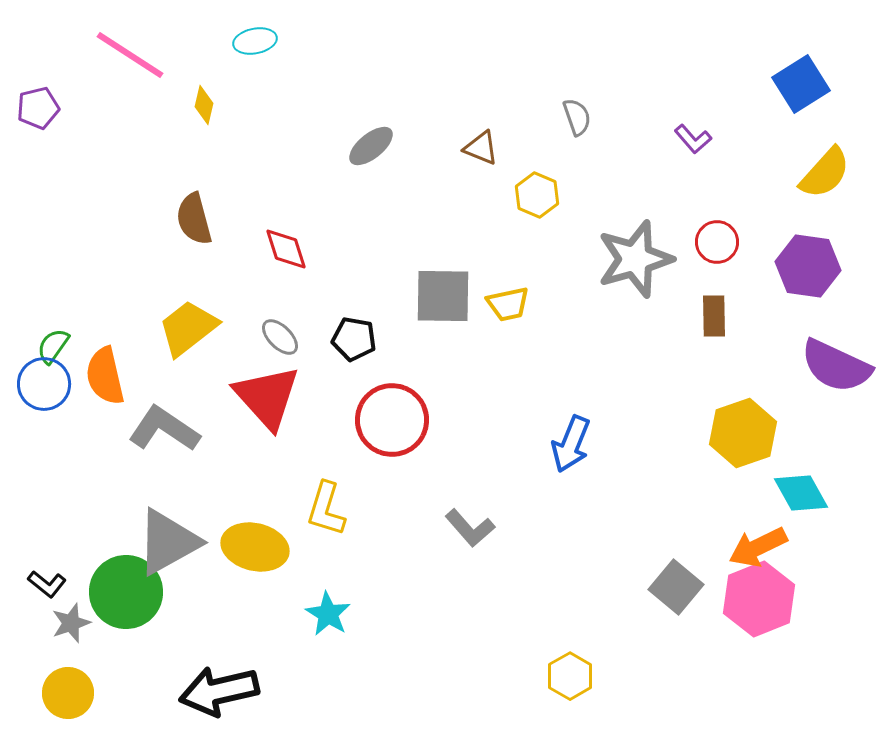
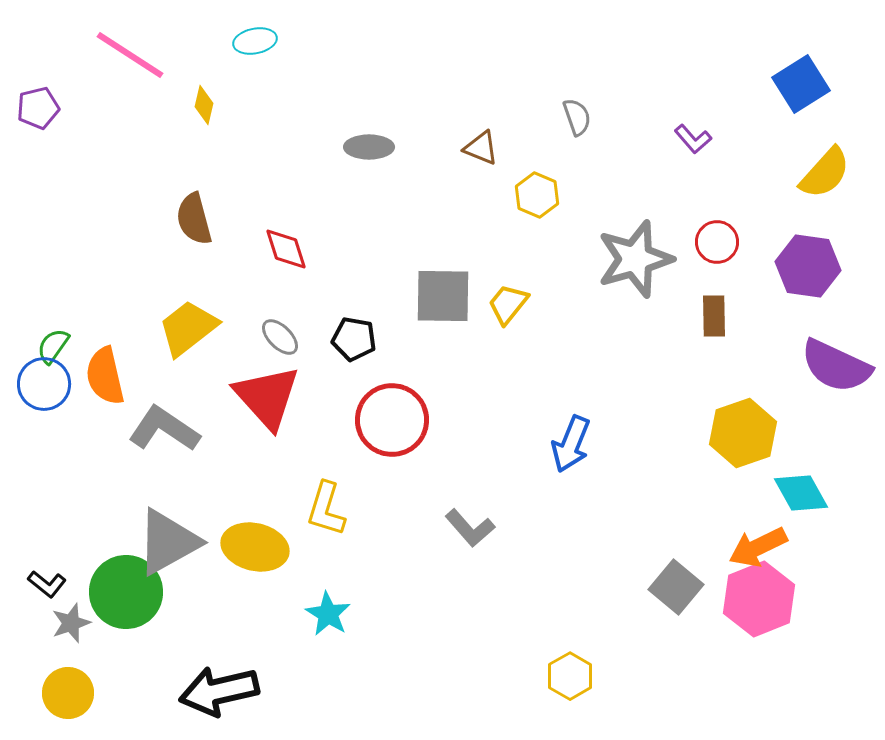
gray ellipse at (371, 146): moved 2 px left, 1 px down; rotated 39 degrees clockwise
yellow trapezoid at (508, 304): rotated 141 degrees clockwise
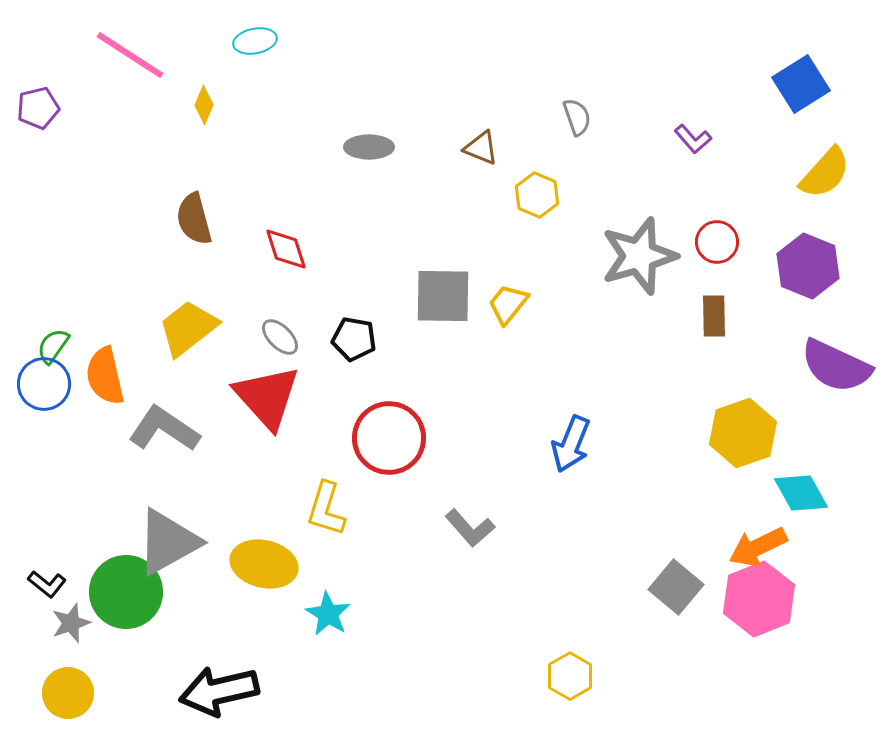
yellow diamond at (204, 105): rotated 9 degrees clockwise
gray star at (635, 259): moved 4 px right, 3 px up
purple hexagon at (808, 266): rotated 14 degrees clockwise
red circle at (392, 420): moved 3 px left, 18 px down
yellow ellipse at (255, 547): moved 9 px right, 17 px down
